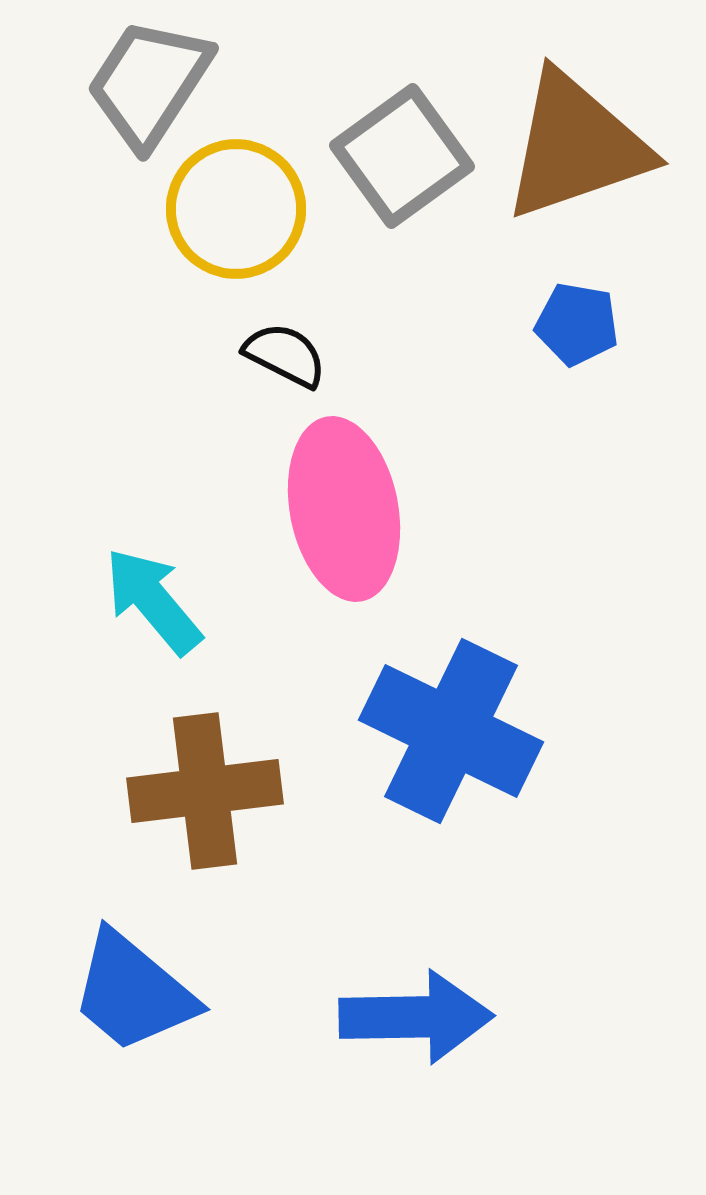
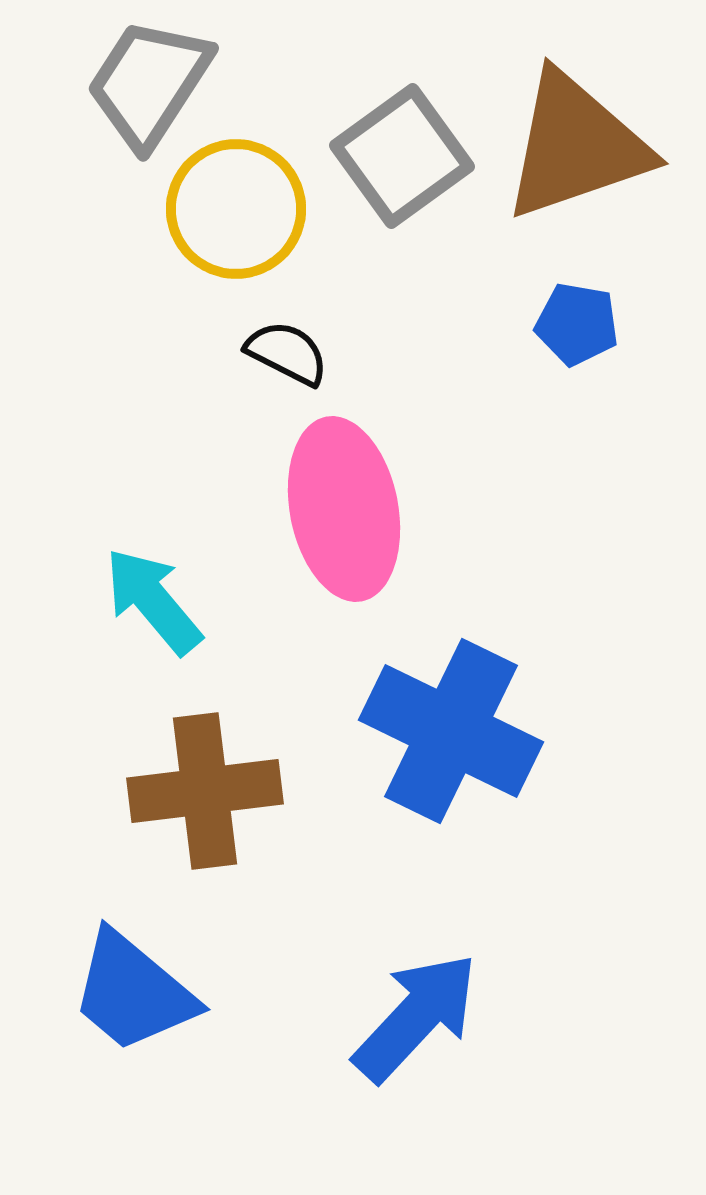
black semicircle: moved 2 px right, 2 px up
blue arrow: rotated 46 degrees counterclockwise
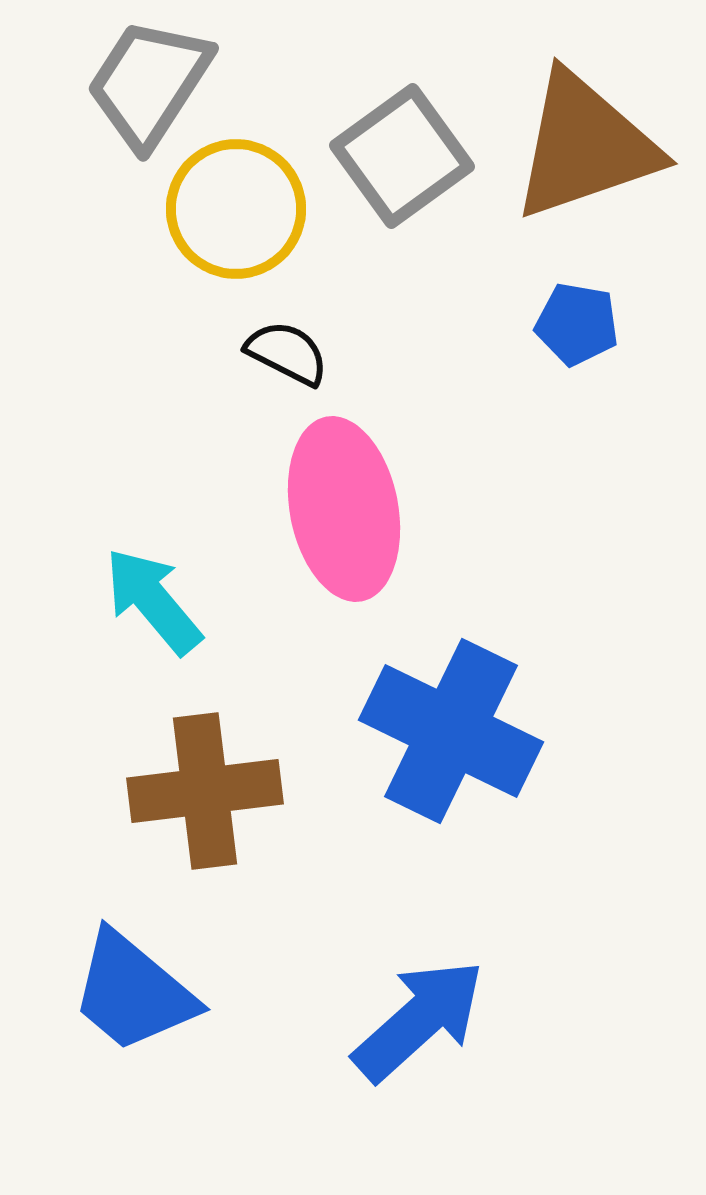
brown triangle: moved 9 px right
blue arrow: moved 3 px right, 3 px down; rotated 5 degrees clockwise
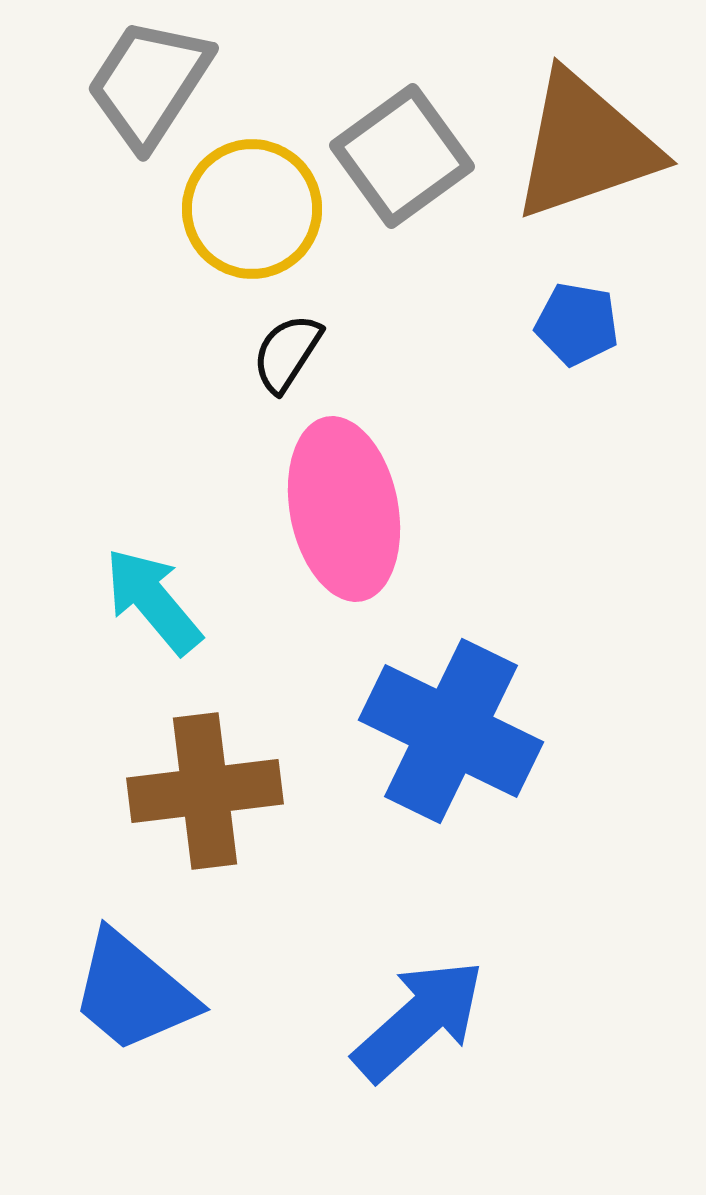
yellow circle: moved 16 px right
black semicircle: rotated 84 degrees counterclockwise
